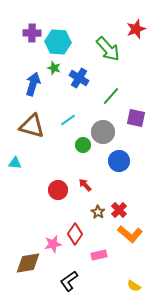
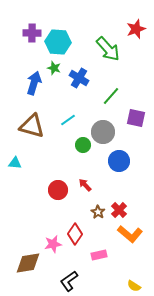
blue arrow: moved 1 px right, 1 px up
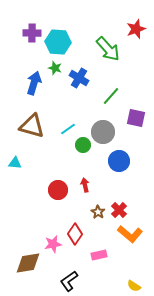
green star: moved 1 px right
cyan line: moved 9 px down
red arrow: rotated 32 degrees clockwise
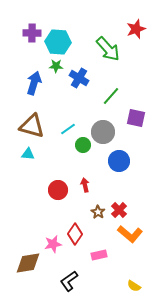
green star: moved 1 px right, 2 px up; rotated 16 degrees counterclockwise
cyan triangle: moved 13 px right, 9 px up
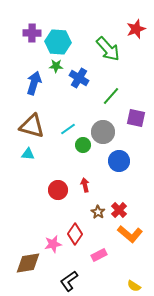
pink rectangle: rotated 14 degrees counterclockwise
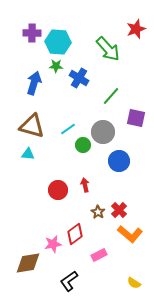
red diamond: rotated 20 degrees clockwise
yellow semicircle: moved 3 px up
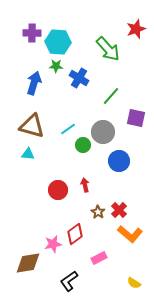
pink rectangle: moved 3 px down
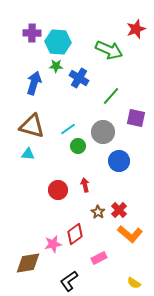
green arrow: moved 1 px right, 1 px down; rotated 24 degrees counterclockwise
green circle: moved 5 px left, 1 px down
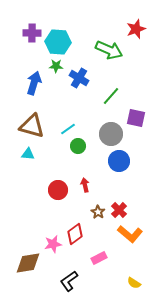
gray circle: moved 8 px right, 2 px down
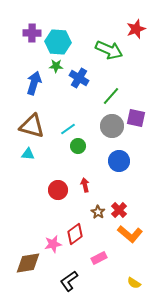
gray circle: moved 1 px right, 8 px up
